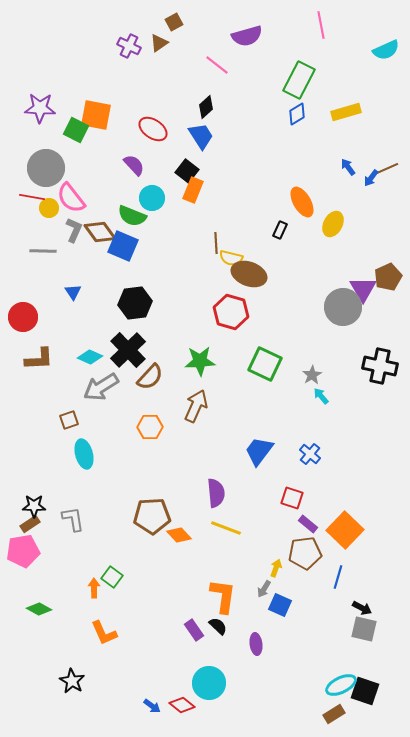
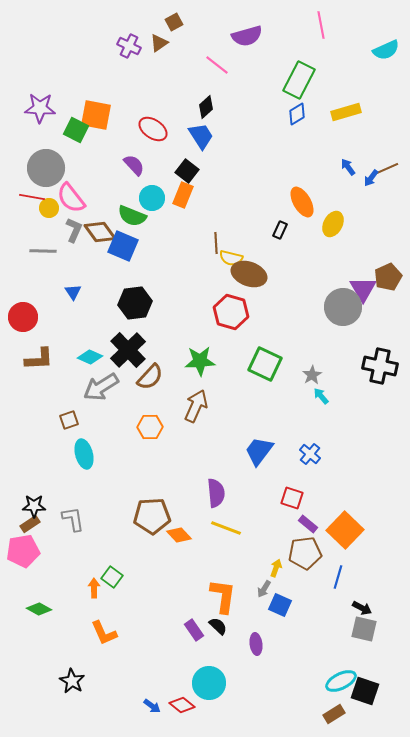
orange rectangle at (193, 190): moved 10 px left, 5 px down
cyan ellipse at (341, 685): moved 4 px up
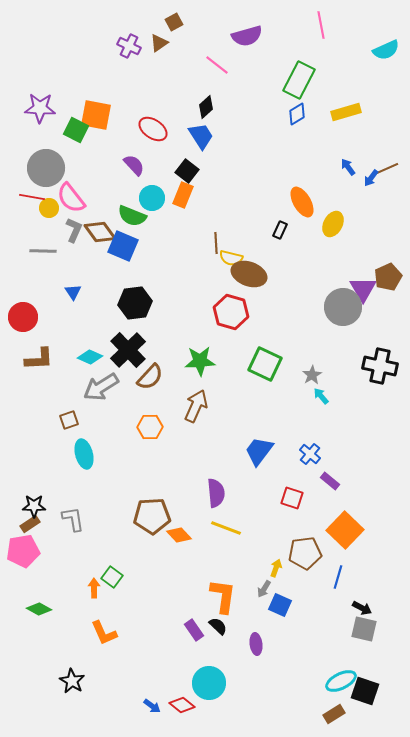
purple rectangle at (308, 524): moved 22 px right, 43 px up
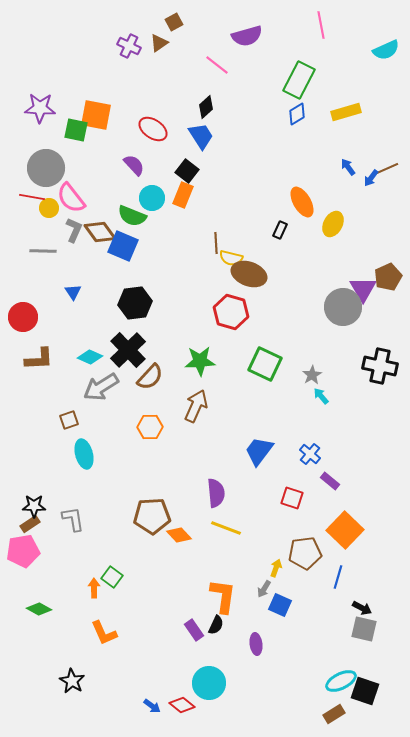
green square at (76, 130): rotated 15 degrees counterclockwise
black semicircle at (218, 626): moved 2 px left, 1 px up; rotated 72 degrees clockwise
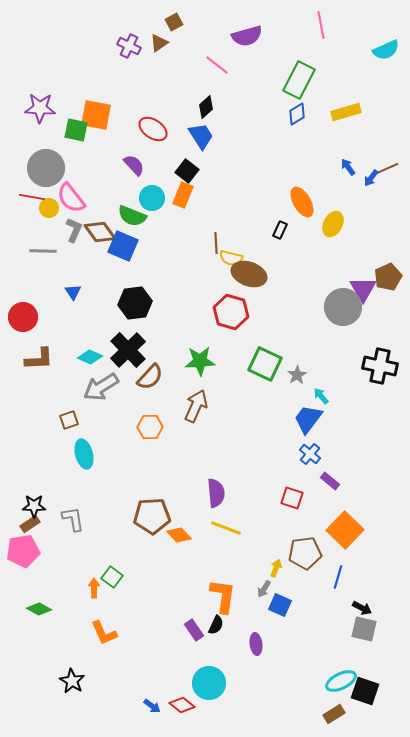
gray star at (312, 375): moved 15 px left
blue trapezoid at (259, 451): moved 49 px right, 32 px up
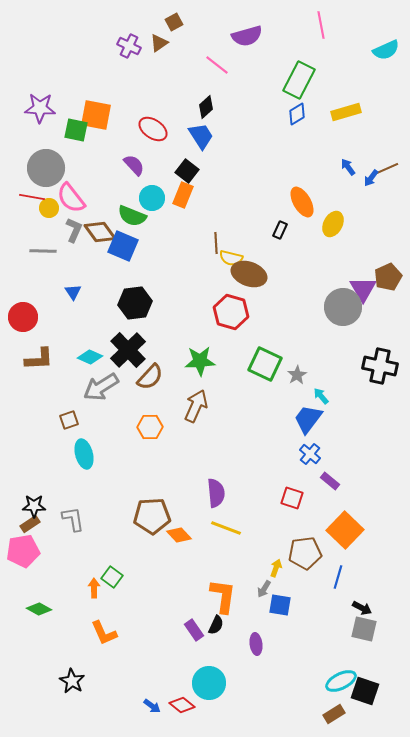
blue square at (280, 605): rotated 15 degrees counterclockwise
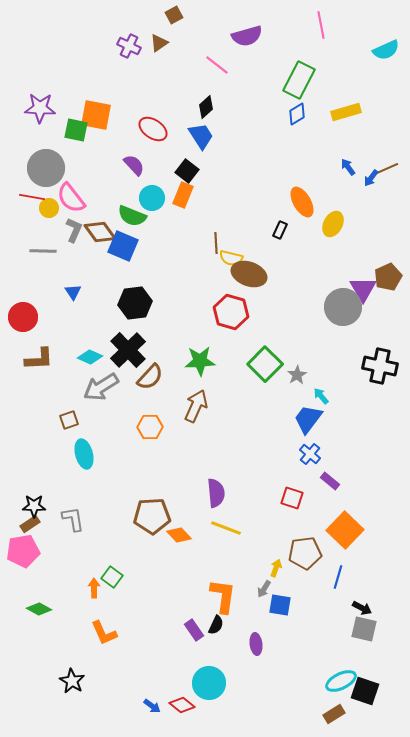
brown square at (174, 22): moved 7 px up
green square at (265, 364): rotated 20 degrees clockwise
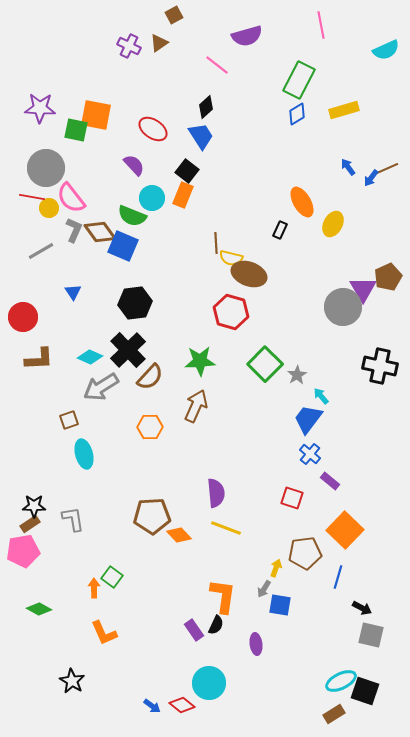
yellow rectangle at (346, 112): moved 2 px left, 2 px up
gray line at (43, 251): moved 2 px left; rotated 32 degrees counterclockwise
gray square at (364, 629): moved 7 px right, 6 px down
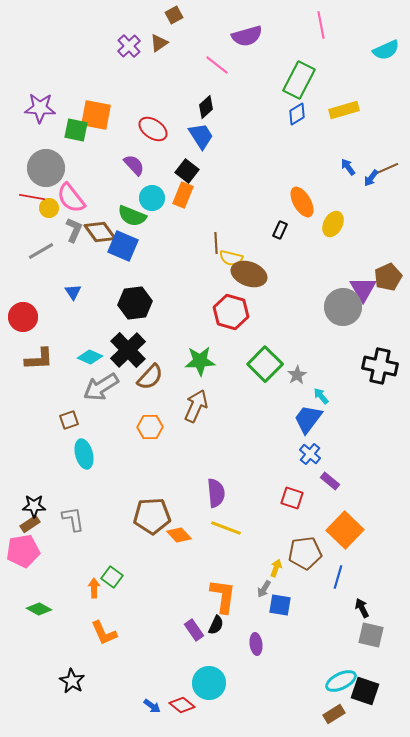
purple cross at (129, 46): rotated 20 degrees clockwise
black arrow at (362, 608): rotated 144 degrees counterclockwise
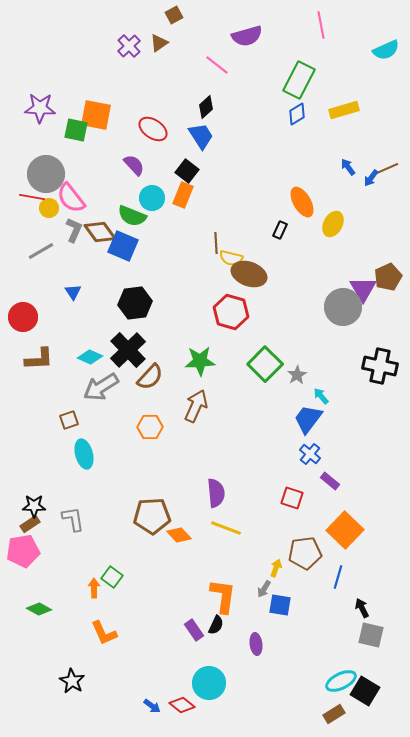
gray circle at (46, 168): moved 6 px down
black square at (365, 691): rotated 12 degrees clockwise
